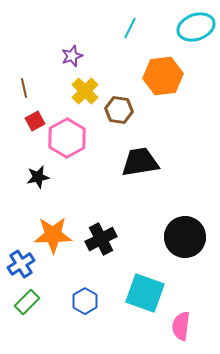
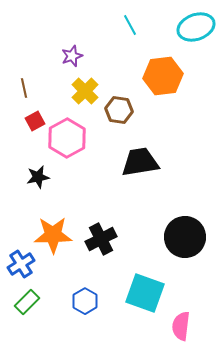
cyan line: moved 3 px up; rotated 55 degrees counterclockwise
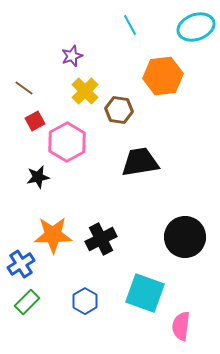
brown line: rotated 42 degrees counterclockwise
pink hexagon: moved 4 px down
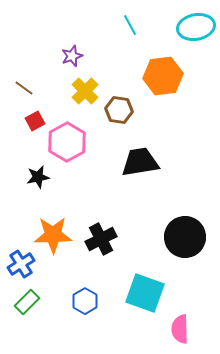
cyan ellipse: rotated 9 degrees clockwise
pink semicircle: moved 1 px left, 3 px down; rotated 8 degrees counterclockwise
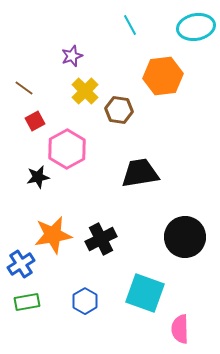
pink hexagon: moved 7 px down
black trapezoid: moved 11 px down
orange star: rotated 9 degrees counterclockwise
green rectangle: rotated 35 degrees clockwise
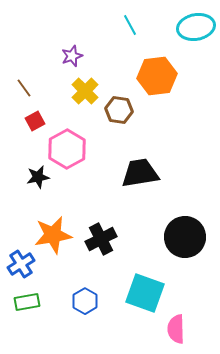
orange hexagon: moved 6 px left
brown line: rotated 18 degrees clockwise
pink semicircle: moved 4 px left
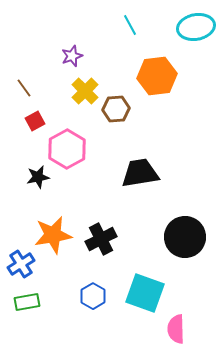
brown hexagon: moved 3 px left, 1 px up; rotated 12 degrees counterclockwise
blue hexagon: moved 8 px right, 5 px up
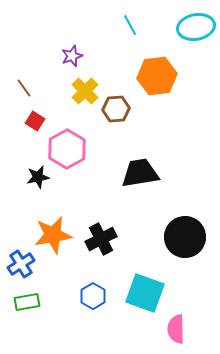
red square: rotated 30 degrees counterclockwise
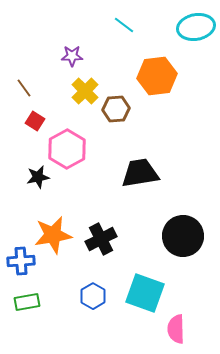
cyan line: moved 6 px left; rotated 25 degrees counterclockwise
purple star: rotated 20 degrees clockwise
black circle: moved 2 px left, 1 px up
blue cross: moved 3 px up; rotated 28 degrees clockwise
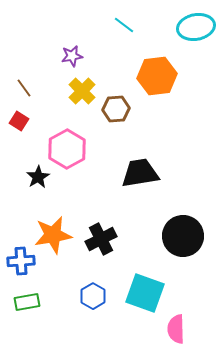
purple star: rotated 10 degrees counterclockwise
yellow cross: moved 3 px left
red square: moved 16 px left
black star: rotated 20 degrees counterclockwise
